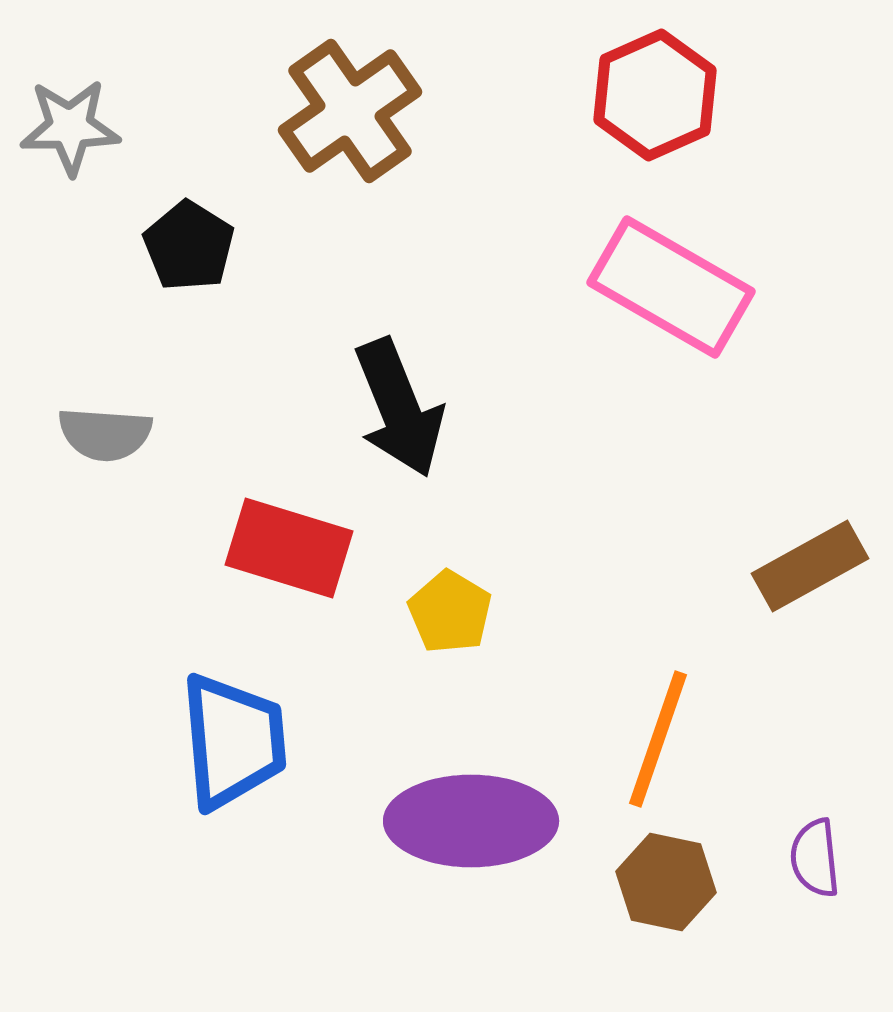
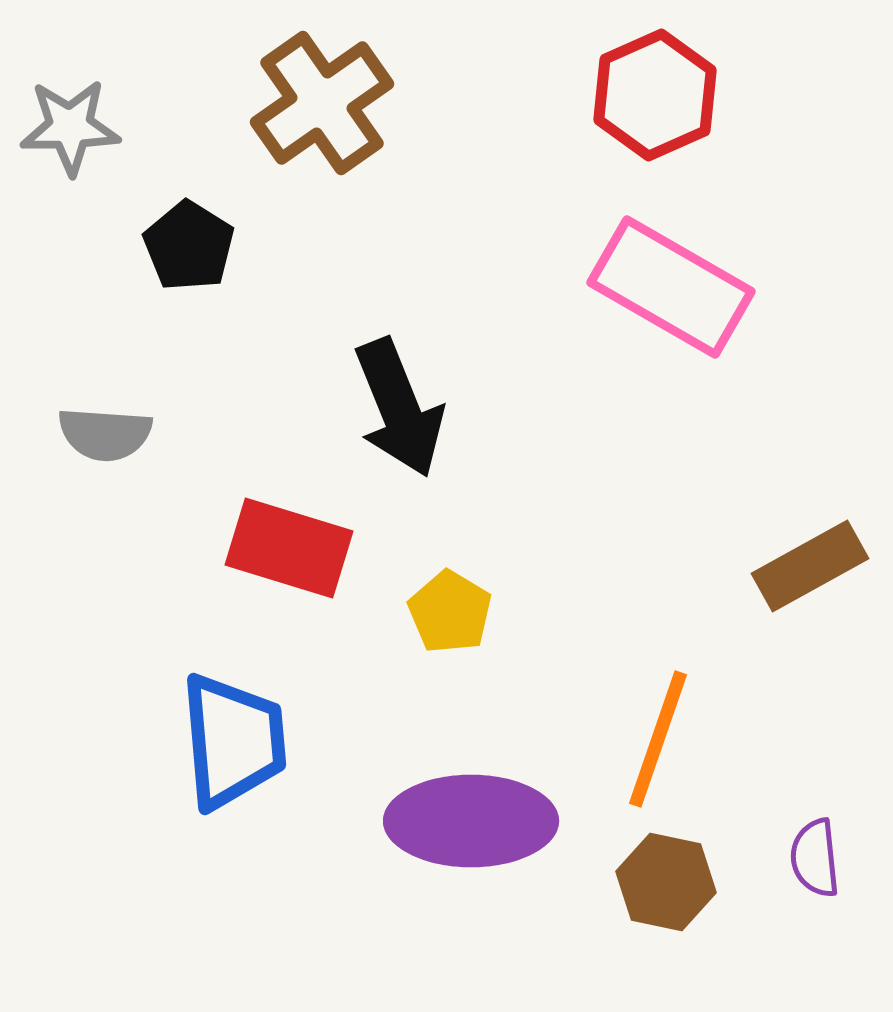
brown cross: moved 28 px left, 8 px up
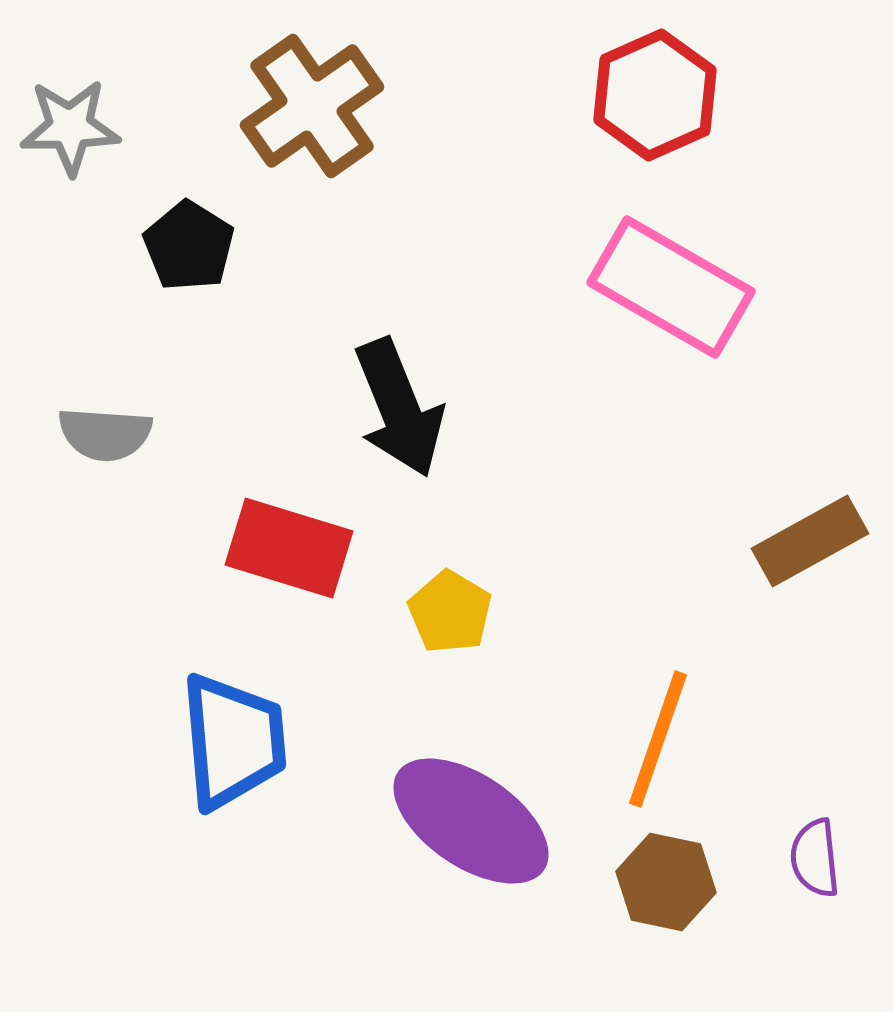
brown cross: moved 10 px left, 3 px down
brown rectangle: moved 25 px up
purple ellipse: rotated 34 degrees clockwise
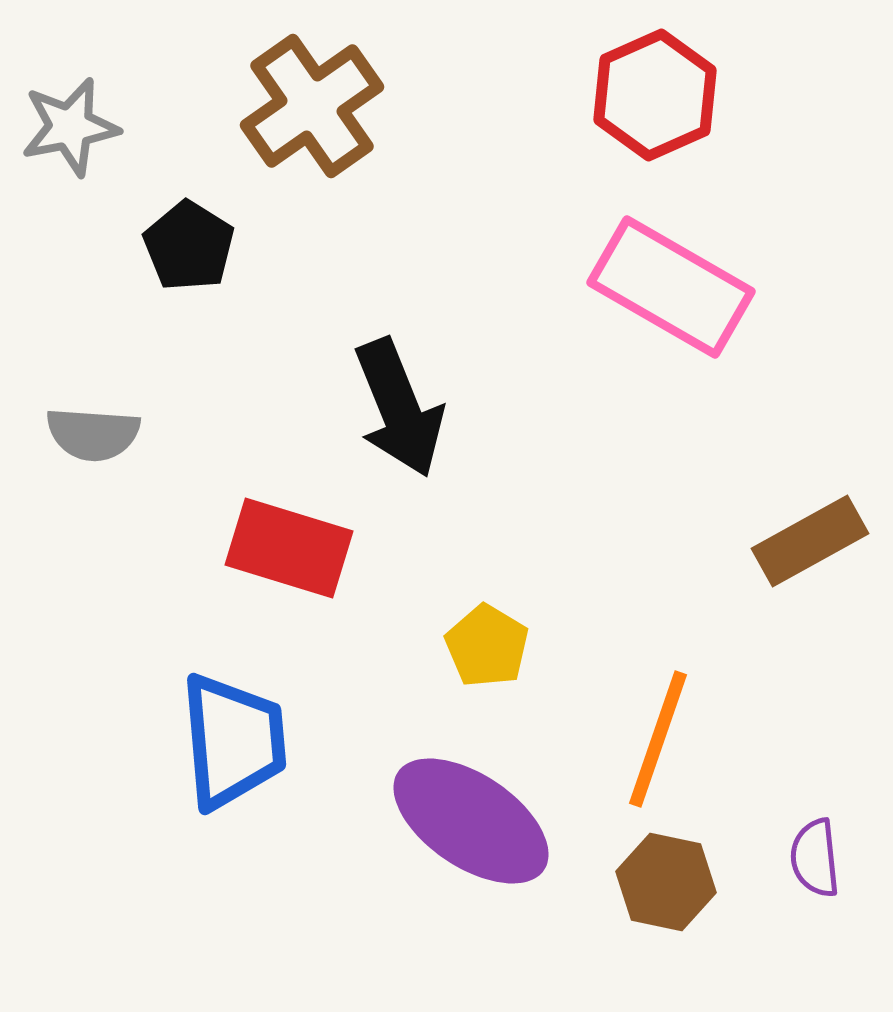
gray star: rotated 10 degrees counterclockwise
gray semicircle: moved 12 px left
yellow pentagon: moved 37 px right, 34 px down
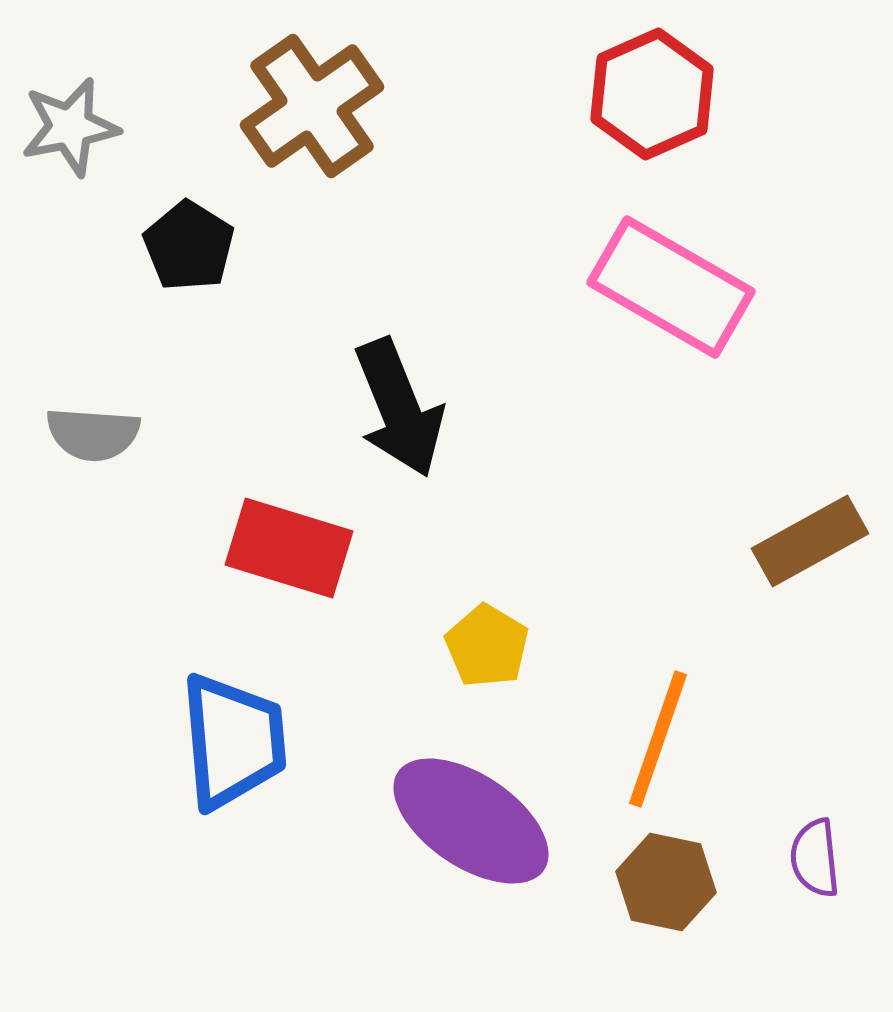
red hexagon: moved 3 px left, 1 px up
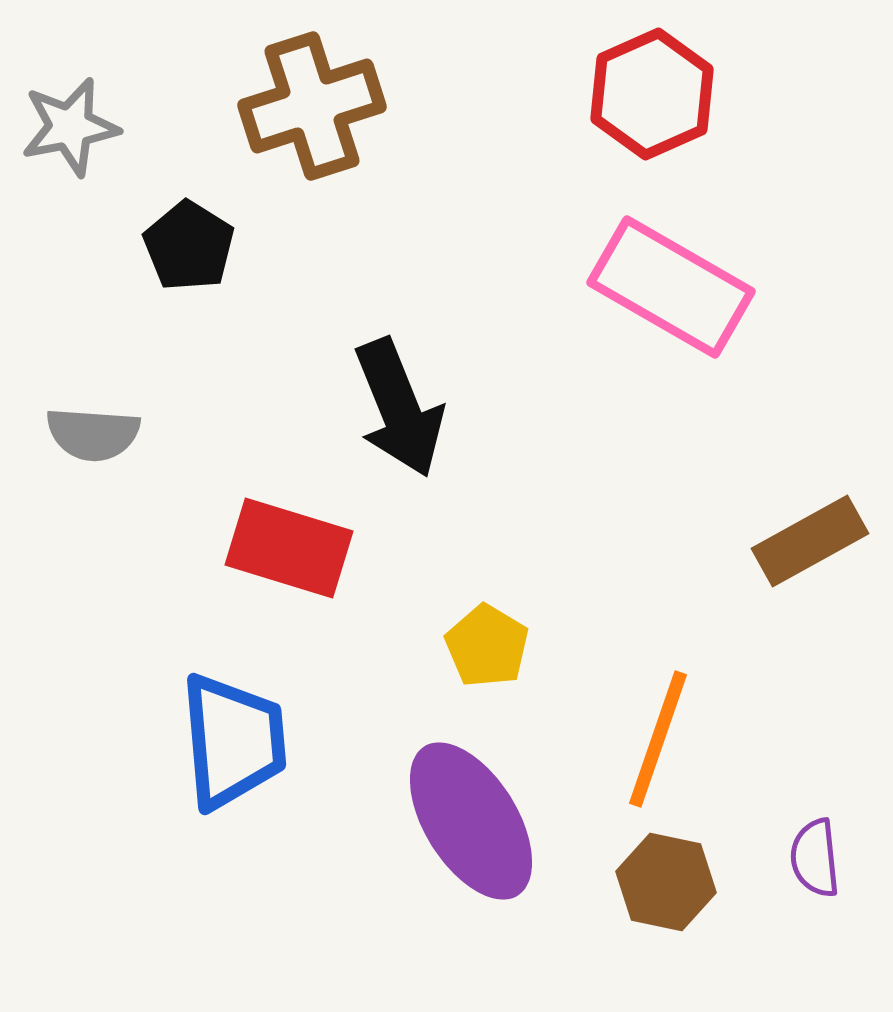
brown cross: rotated 17 degrees clockwise
purple ellipse: rotated 24 degrees clockwise
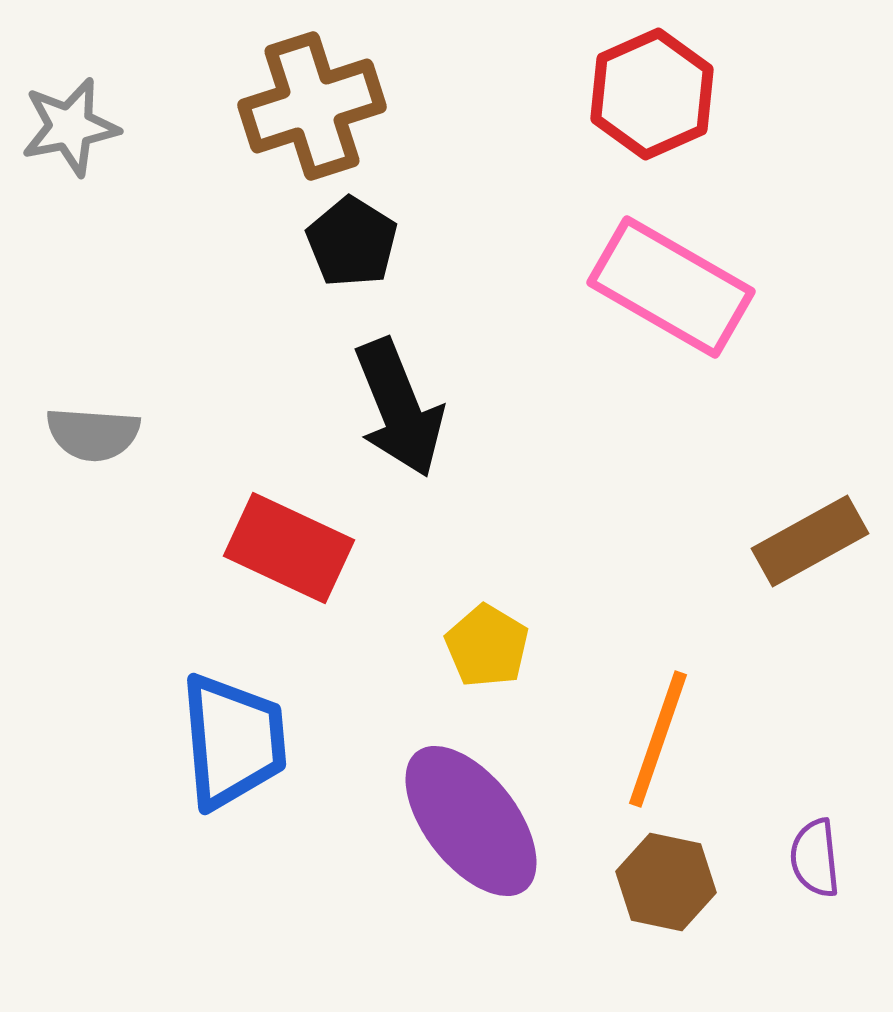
black pentagon: moved 163 px right, 4 px up
red rectangle: rotated 8 degrees clockwise
purple ellipse: rotated 6 degrees counterclockwise
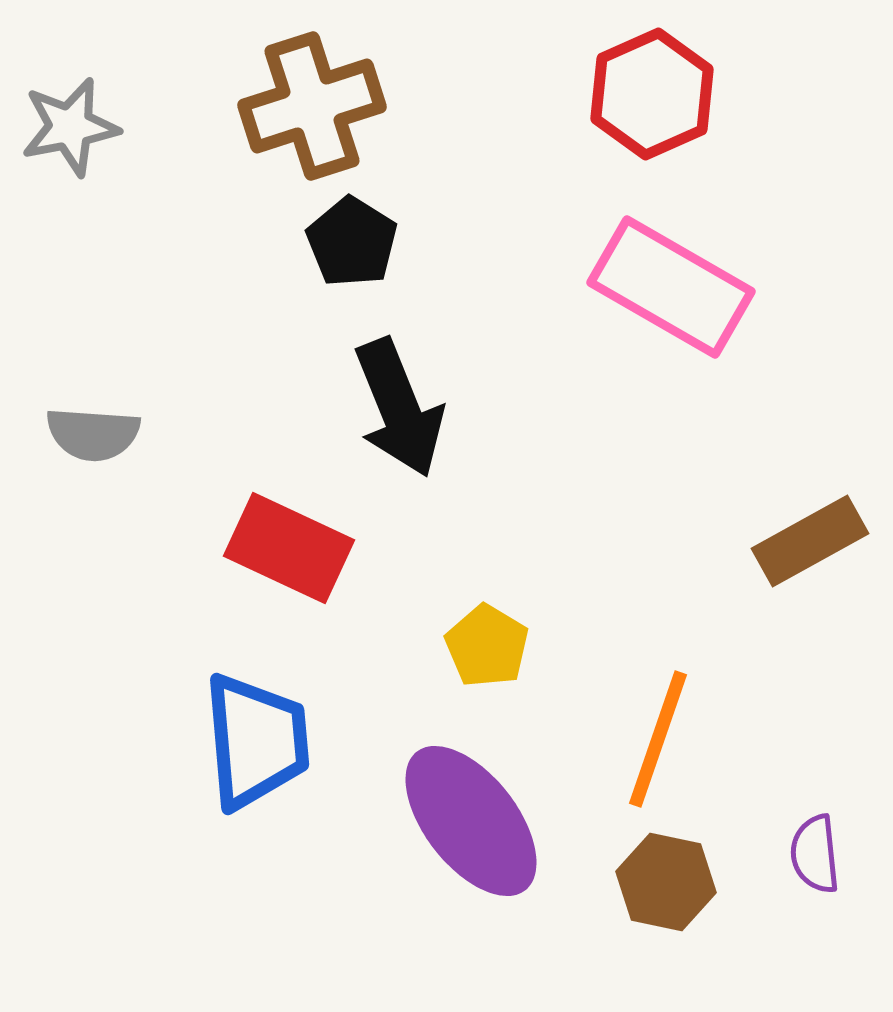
blue trapezoid: moved 23 px right
purple semicircle: moved 4 px up
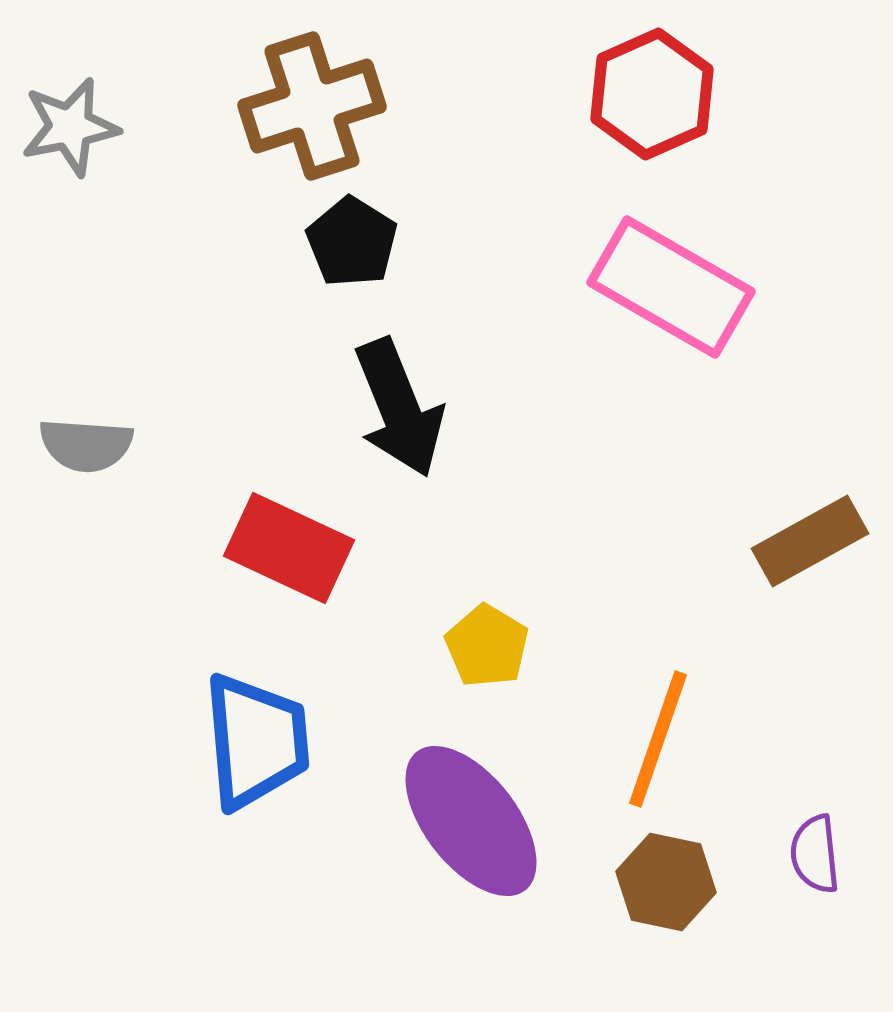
gray semicircle: moved 7 px left, 11 px down
